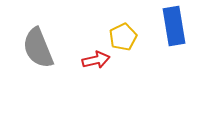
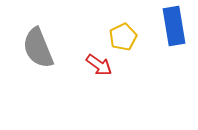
red arrow: moved 3 px right, 5 px down; rotated 48 degrees clockwise
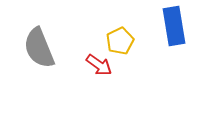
yellow pentagon: moved 3 px left, 4 px down
gray semicircle: moved 1 px right
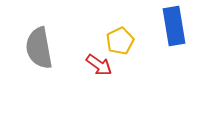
gray semicircle: rotated 12 degrees clockwise
